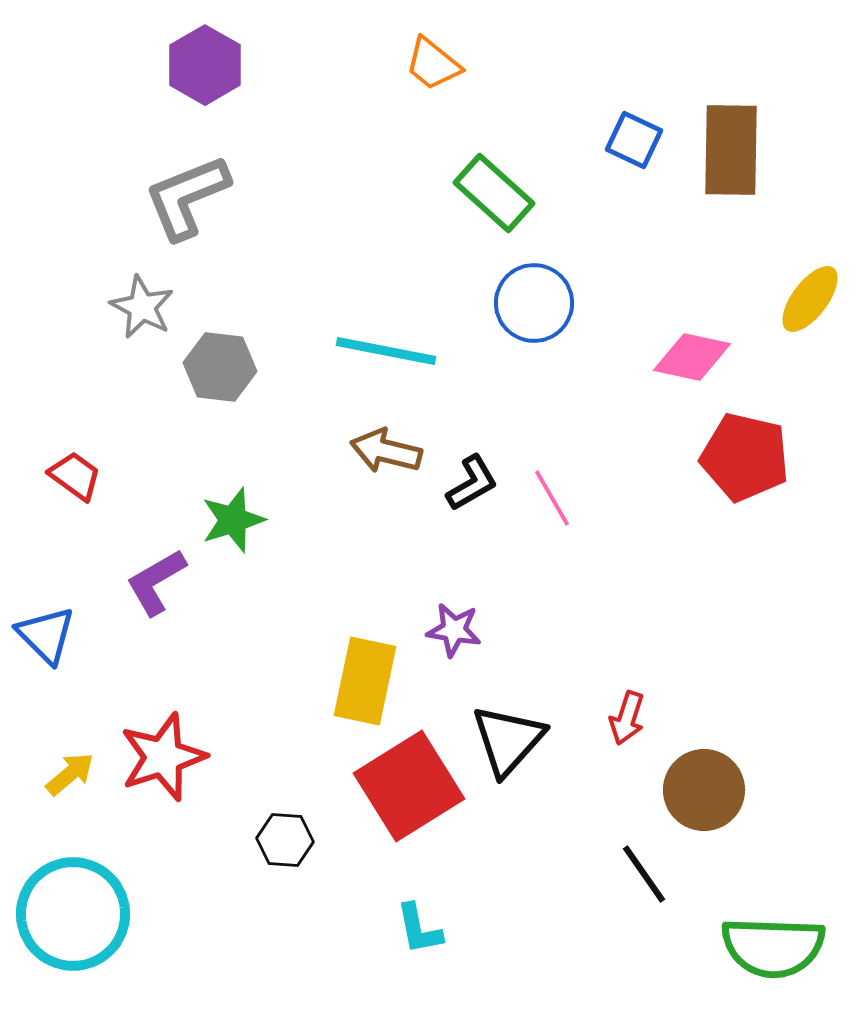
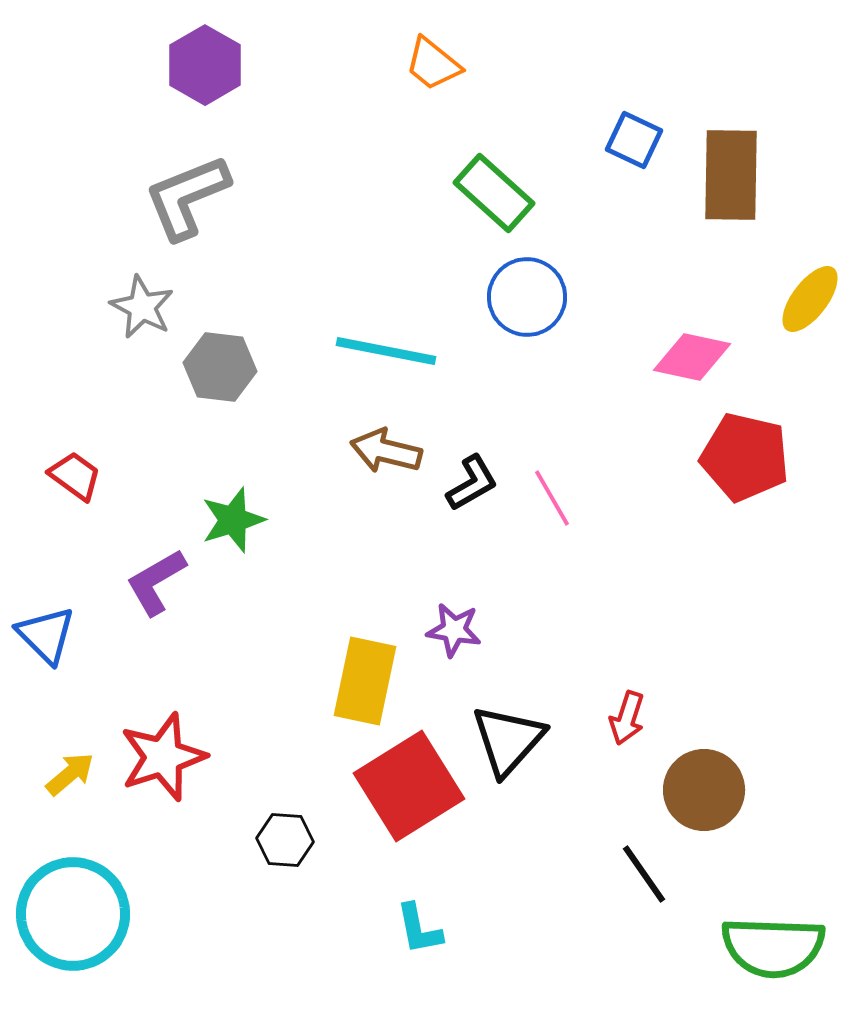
brown rectangle: moved 25 px down
blue circle: moved 7 px left, 6 px up
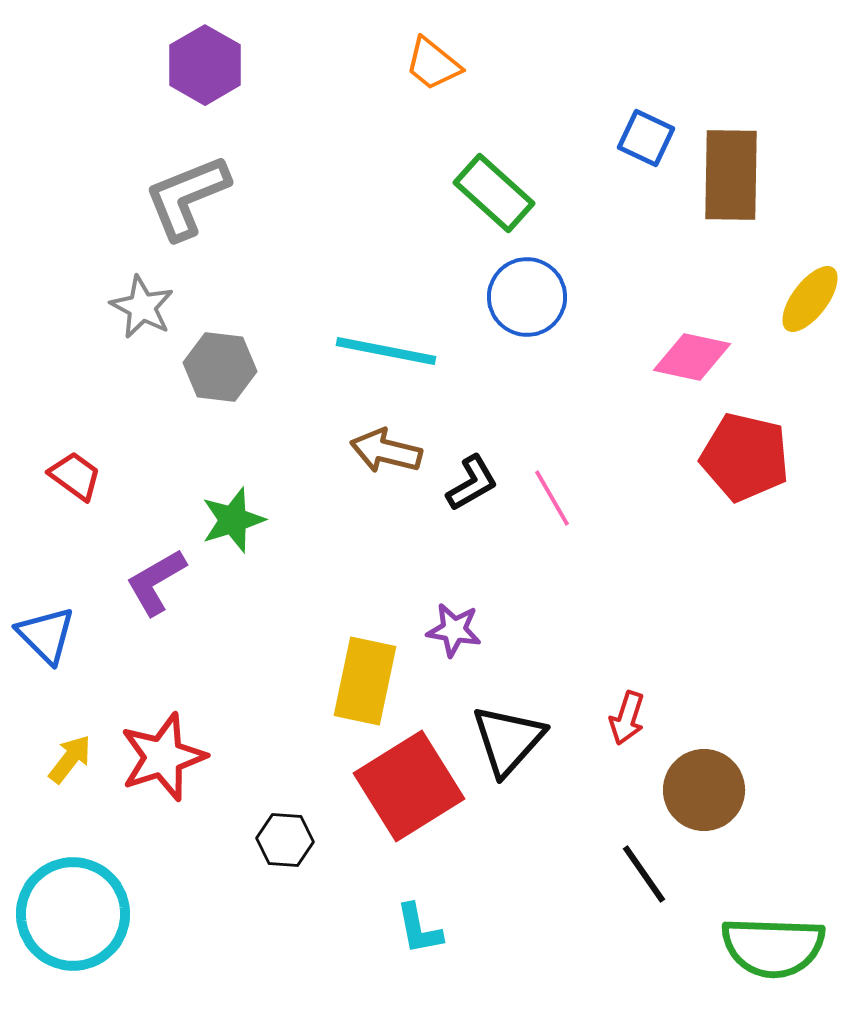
blue square: moved 12 px right, 2 px up
yellow arrow: moved 15 px up; rotated 12 degrees counterclockwise
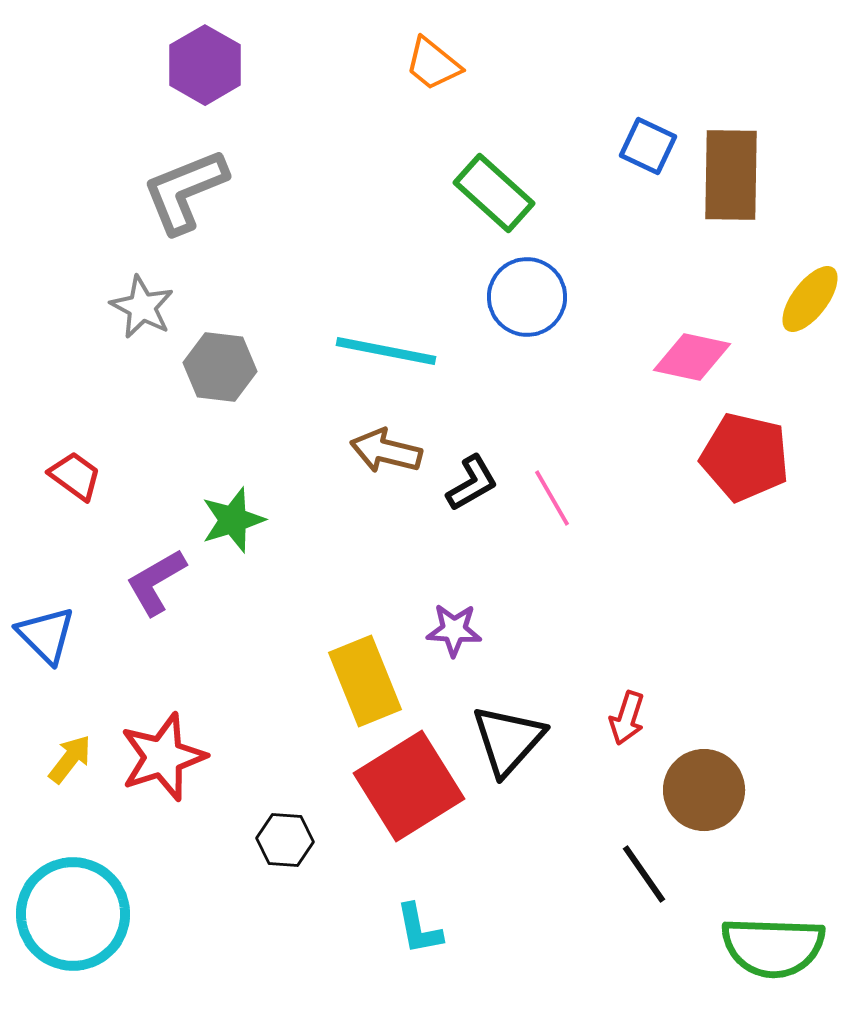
blue square: moved 2 px right, 8 px down
gray L-shape: moved 2 px left, 6 px up
purple star: rotated 6 degrees counterclockwise
yellow rectangle: rotated 34 degrees counterclockwise
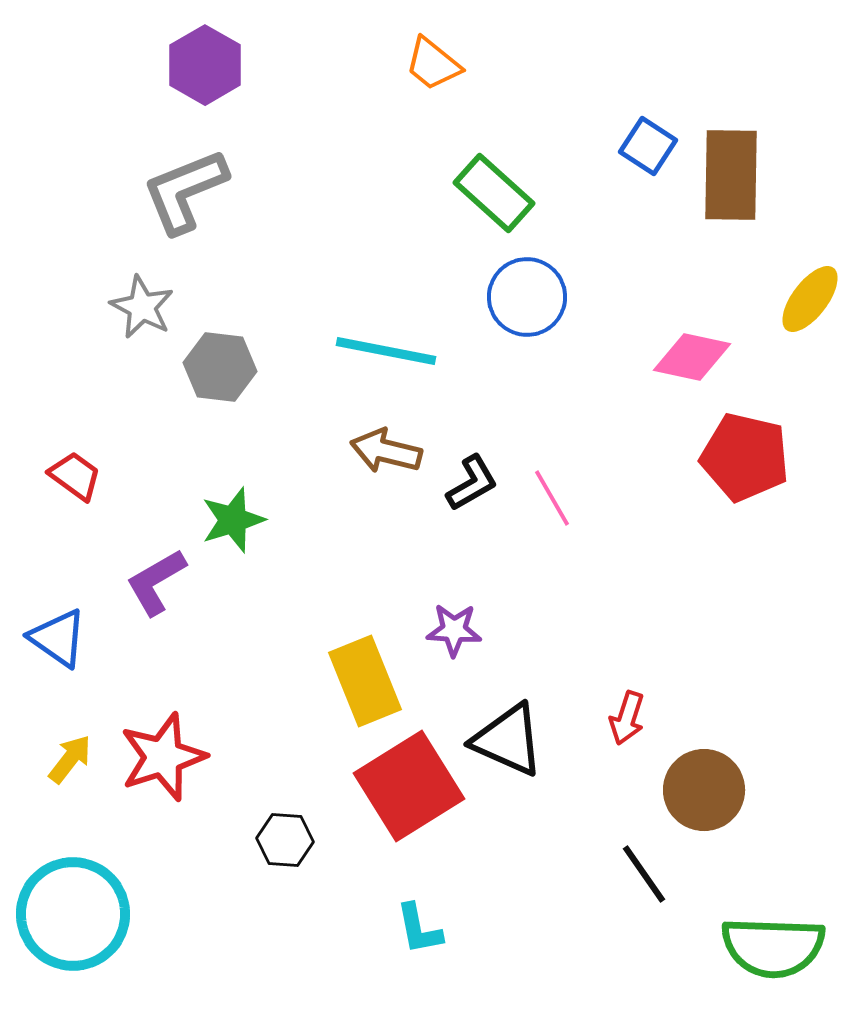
blue square: rotated 8 degrees clockwise
blue triangle: moved 12 px right, 3 px down; rotated 10 degrees counterclockwise
black triangle: rotated 48 degrees counterclockwise
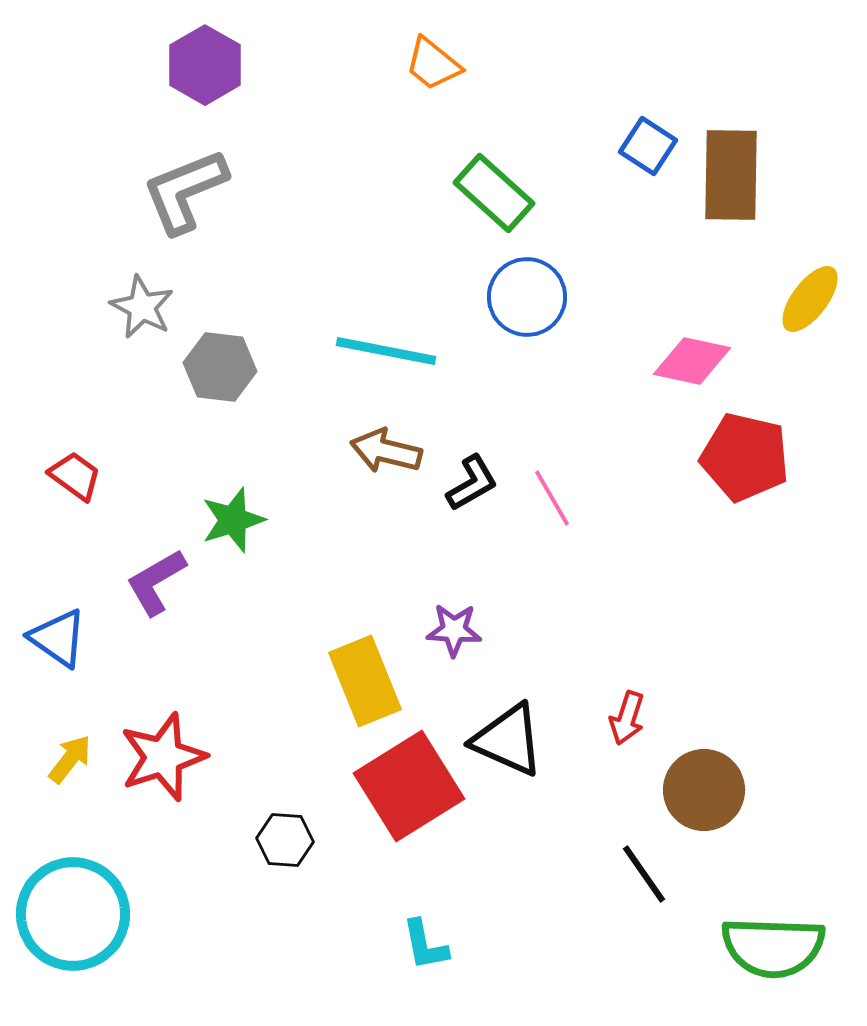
pink diamond: moved 4 px down
cyan L-shape: moved 6 px right, 16 px down
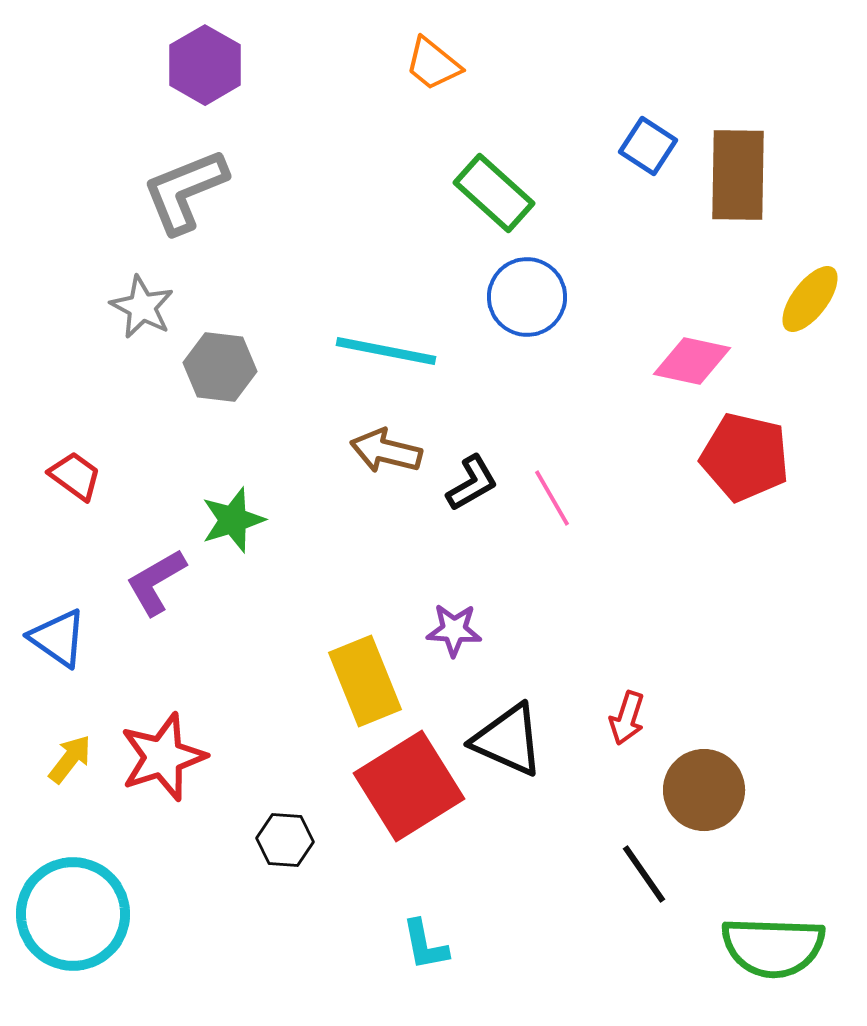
brown rectangle: moved 7 px right
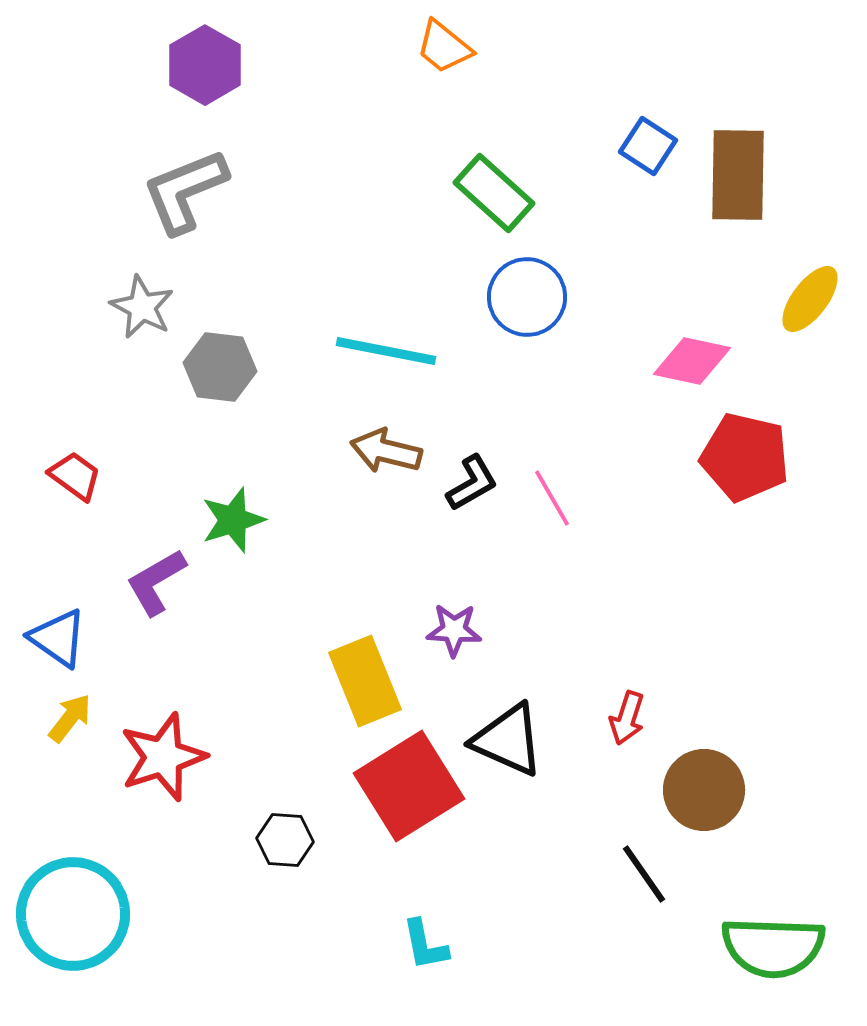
orange trapezoid: moved 11 px right, 17 px up
yellow arrow: moved 41 px up
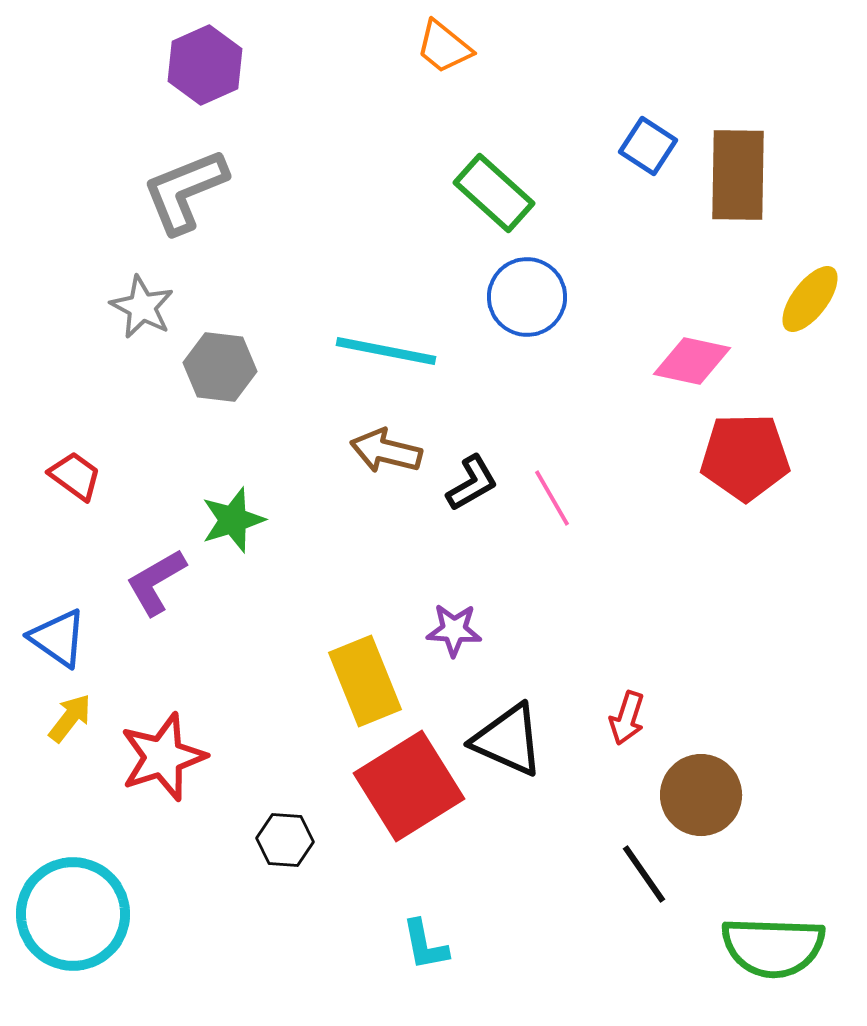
purple hexagon: rotated 6 degrees clockwise
red pentagon: rotated 14 degrees counterclockwise
brown circle: moved 3 px left, 5 px down
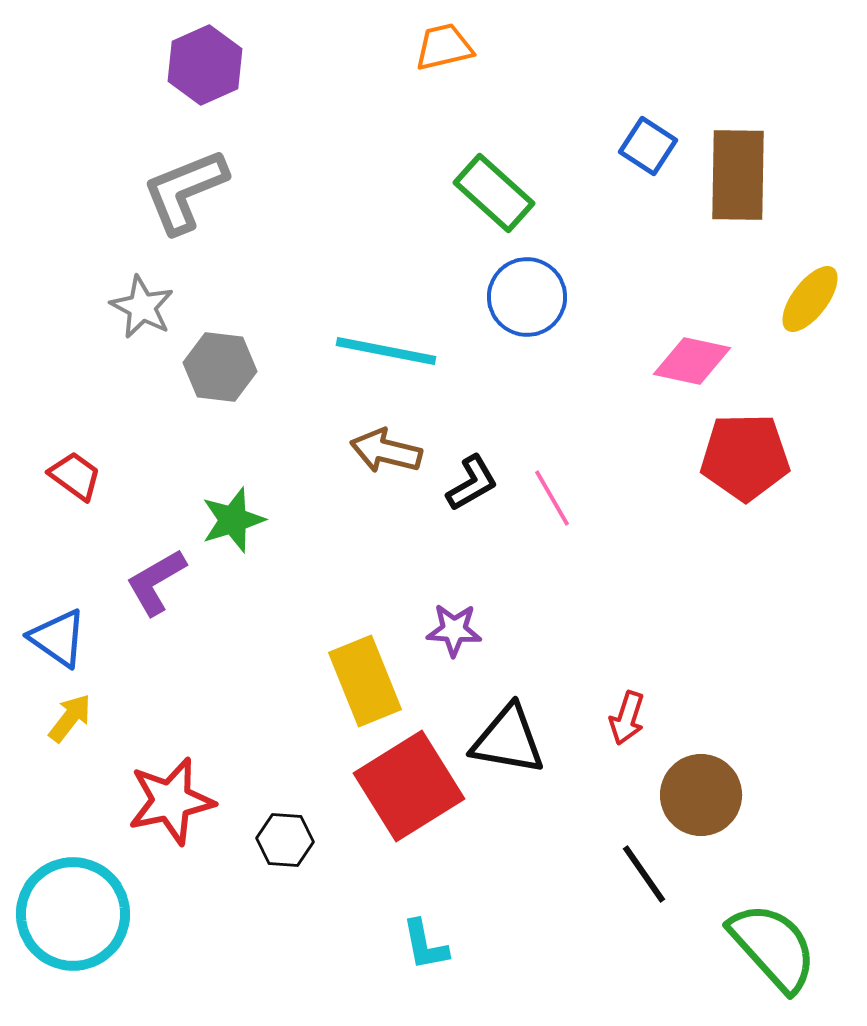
orange trapezoid: rotated 128 degrees clockwise
black triangle: rotated 14 degrees counterclockwise
red star: moved 8 px right, 44 px down; rotated 6 degrees clockwise
green semicircle: rotated 134 degrees counterclockwise
